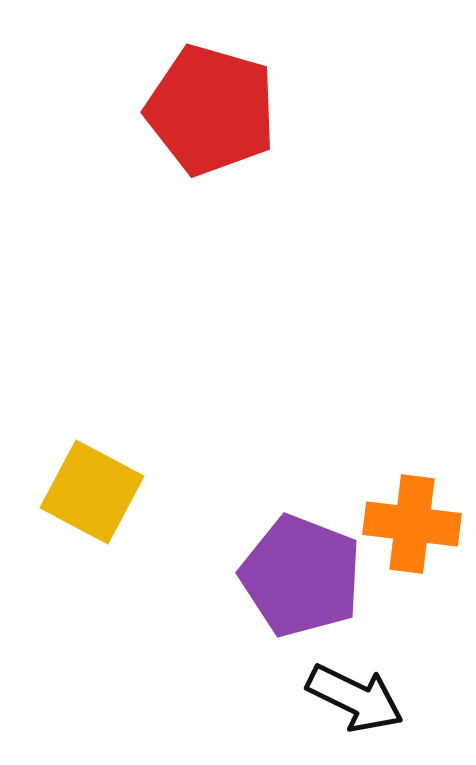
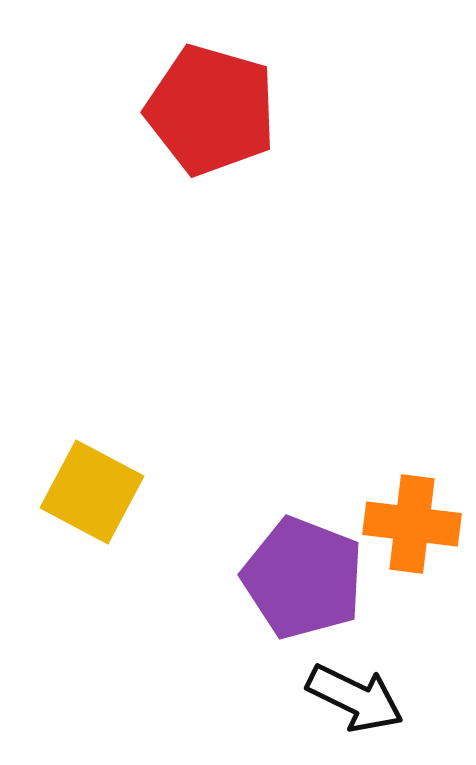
purple pentagon: moved 2 px right, 2 px down
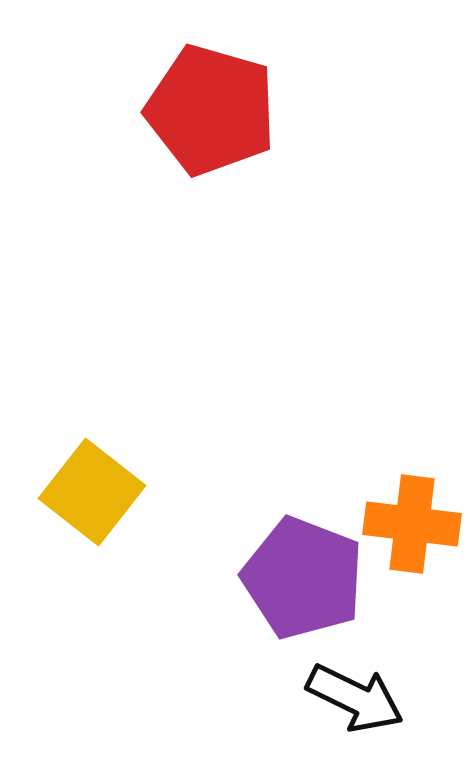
yellow square: rotated 10 degrees clockwise
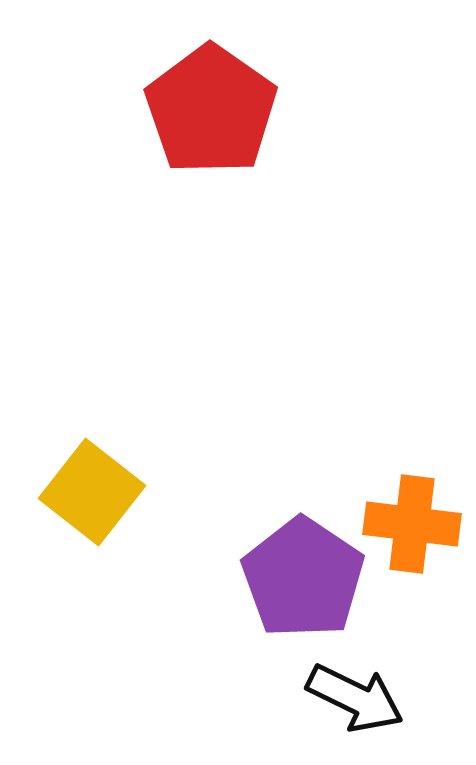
red pentagon: rotated 19 degrees clockwise
purple pentagon: rotated 13 degrees clockwise
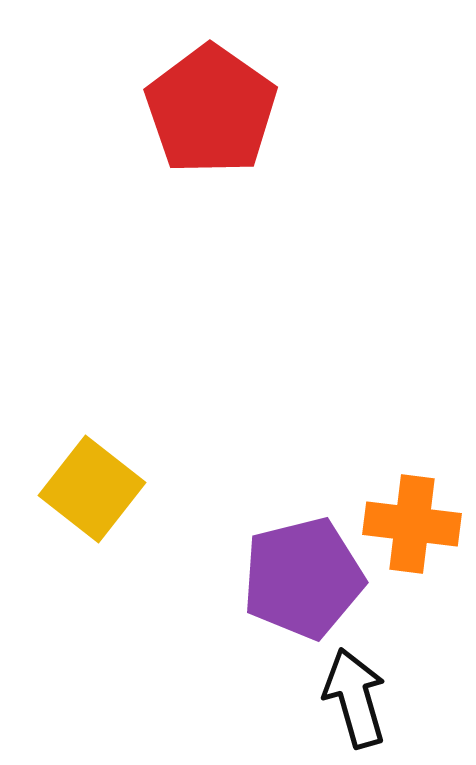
yellow square: moved 3 px up
purple pentagon: rotated 24 degrees clockwise
black arrow: rotated 132 degrees counterclockwise
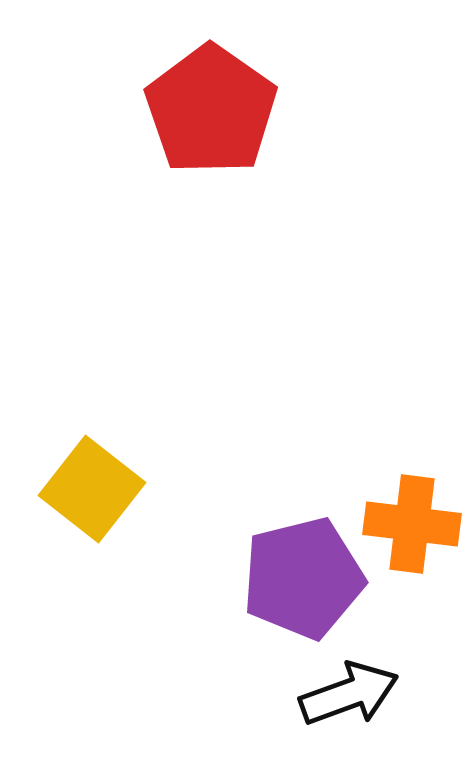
black arrow: moved 6 px left, 4 px up; rotated 86 degrees clockwise
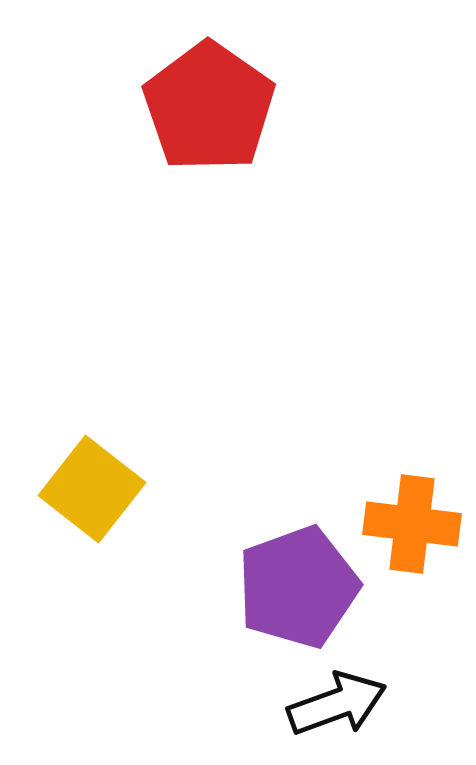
red pentagon: moved 2 px left, 3 px up
purple pentagon: moved 5 px left, 9 px down; rotated 6 degrees counterclockwise
black arrow: moved 12 px left, 10 px down
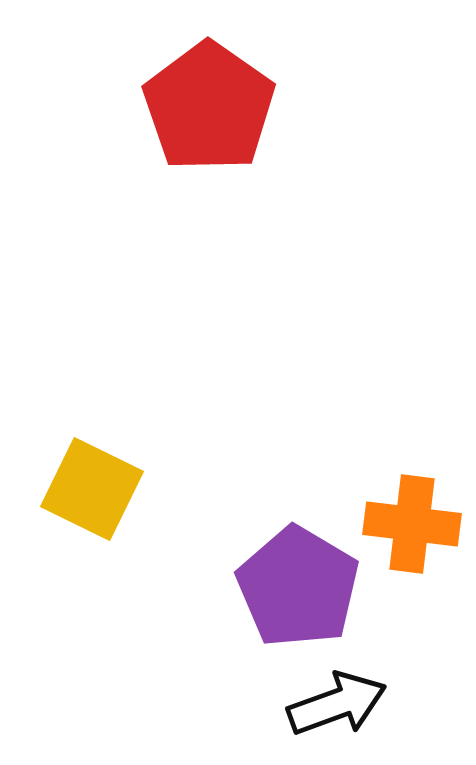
yellow square: rotated 12 degrees counterclockwise
purple pentagon: rotated 21 degrees counterclockwise
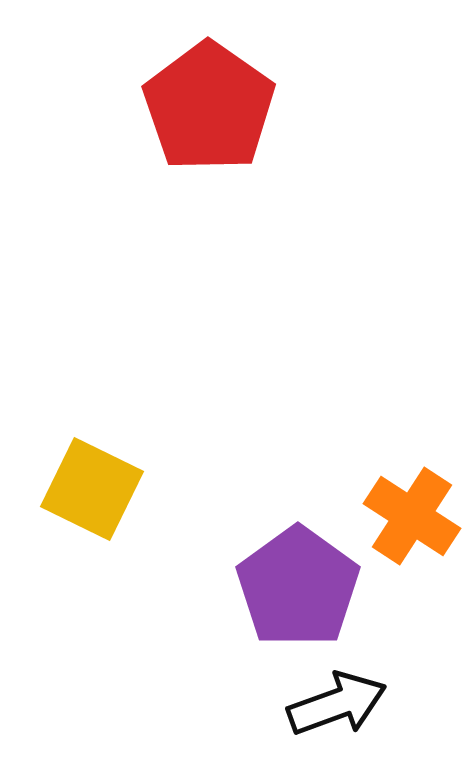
orange cross: moved 8 px up; rotated 26 degrees clockwise
purple pentagon: rotated 5 degrees clockwise
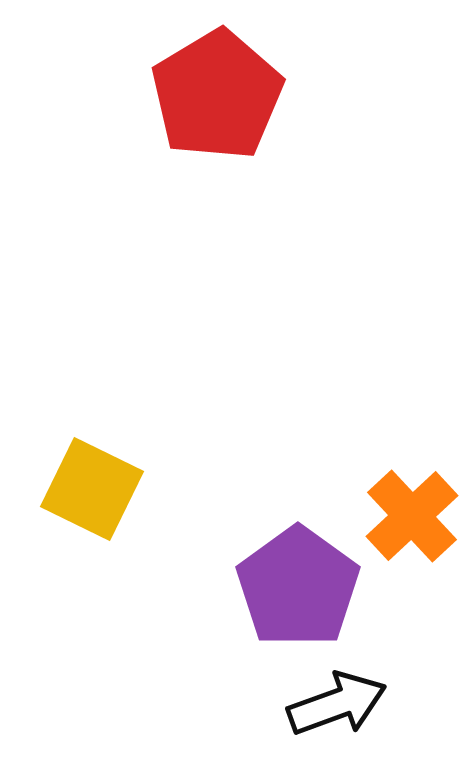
red pentagon: moved 8 px right, 12 px up; rotated 6 degrees clockwise
orange cross: rotated 14 degrees clockwise
